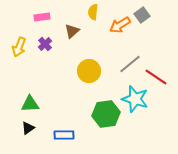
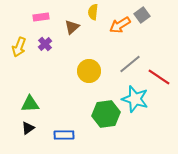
pink rectangle: moved 1 px left
brown triangle: moved 4 px up
red line: moved 3 px right
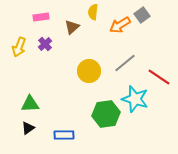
gray line: moved 5 px left, 1 px up
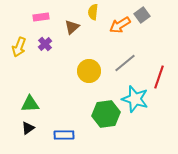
red line: rotated 75 degrees clockwise
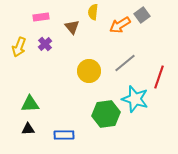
brown triangle: rotated 28 degrees counterclockwise
black triangle: moved 1 px down; rotated 32 degrees clockwise
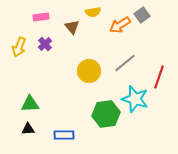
yellow semicircle: rotated 105 degrees counterclockwise
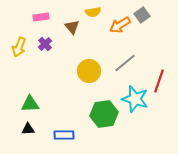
red line: moved 4 px down
green hexagon: moved 2 px left
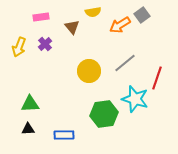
red line: moved 2 px left, 3 px up
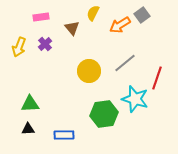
yellow semicircle: moved 1 px down; rotated 126 degrees clockwise
brown triangle: moved 1 px down
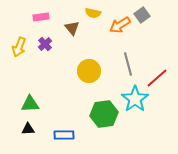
yellow semicircle: rotated 105 degrees counterclockwise
gray line: moved 3 px right, 1 px down; rotated 65 degrees counterclockwise
red line: rotated 30 degrees clockwise
cyan star: rotated 20 degrees clockwise
